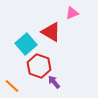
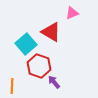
orange line: rotated 49 degrees clockwise
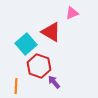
orange line: moved 4 px right
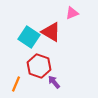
cyan square: moved 3 px right, 7 px up; rotated 15 degrees counterclockwise
orange line: moved 2 px up; rotated 21 degrees clockwise
